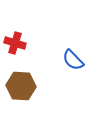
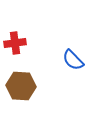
red cross: rotated 25 degrees counterclockwise
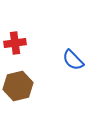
brown hexagon: moved 3 px left; rotated 16 degrees counterclockwise
